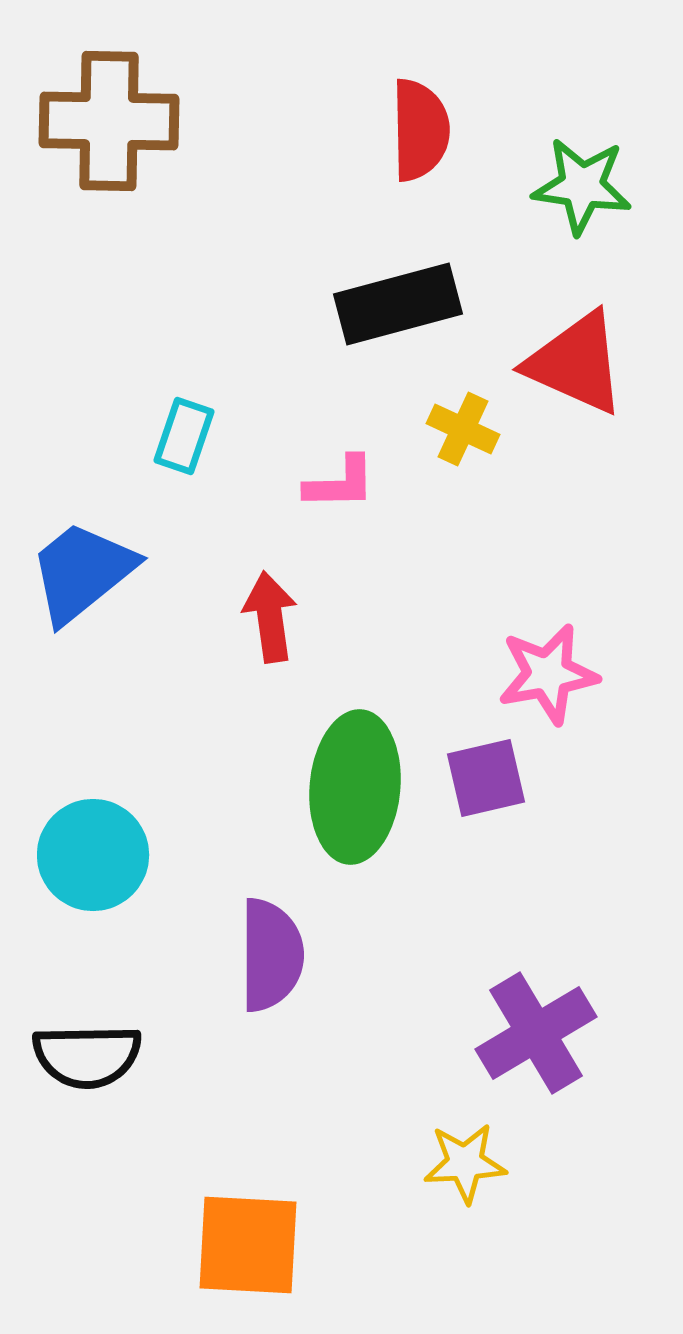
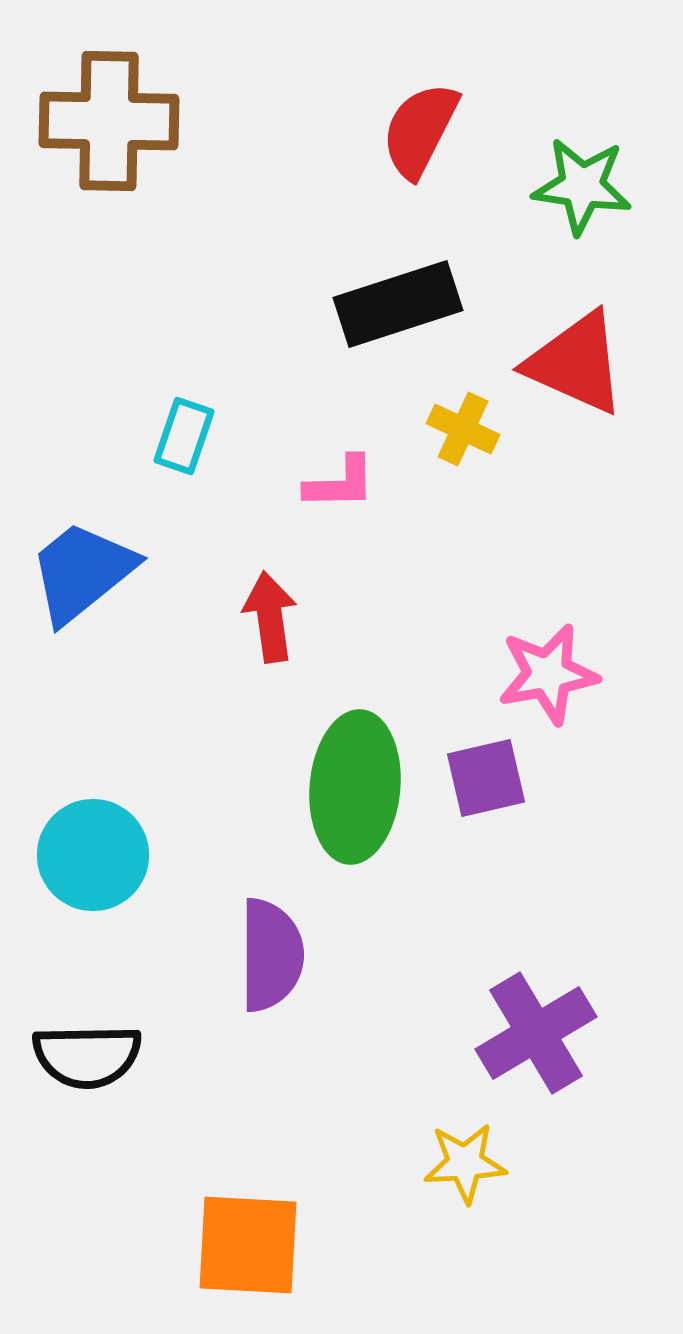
red semicircle: rotated 152 degrees counterclockwise
black rectangle: rotated 3 degrees counterclockwise
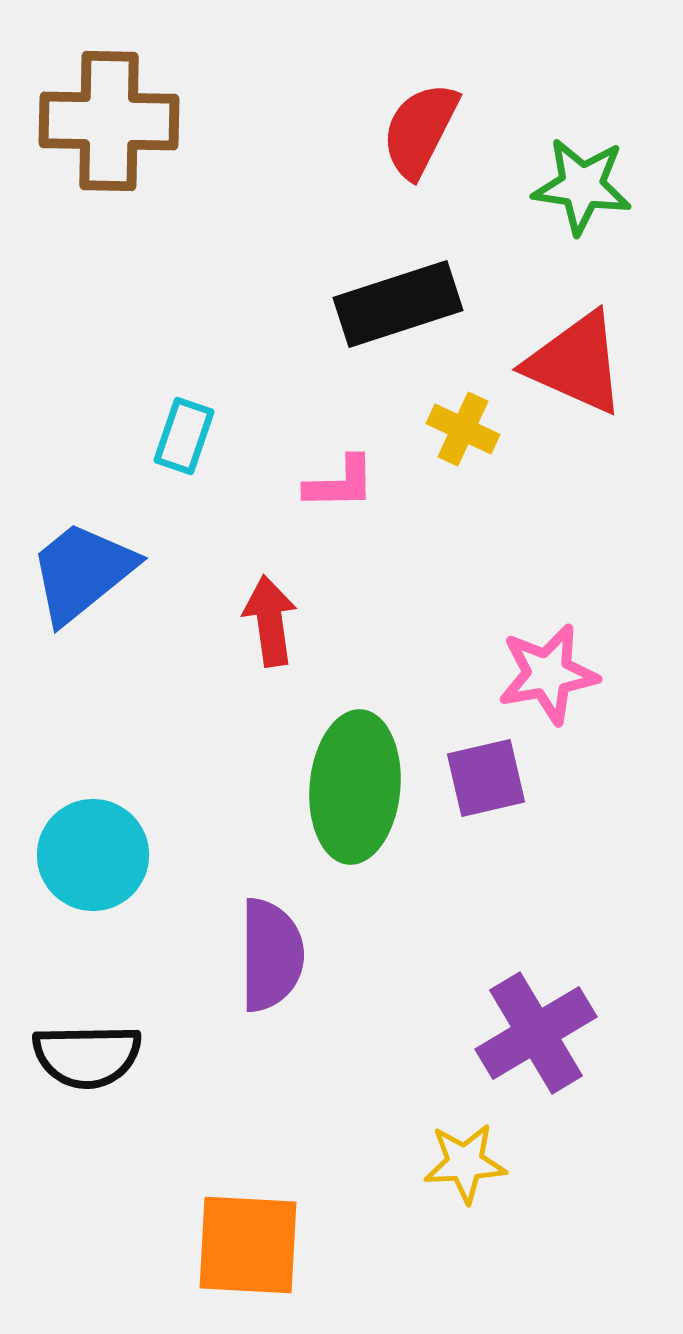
red arrow: moved 4 px down
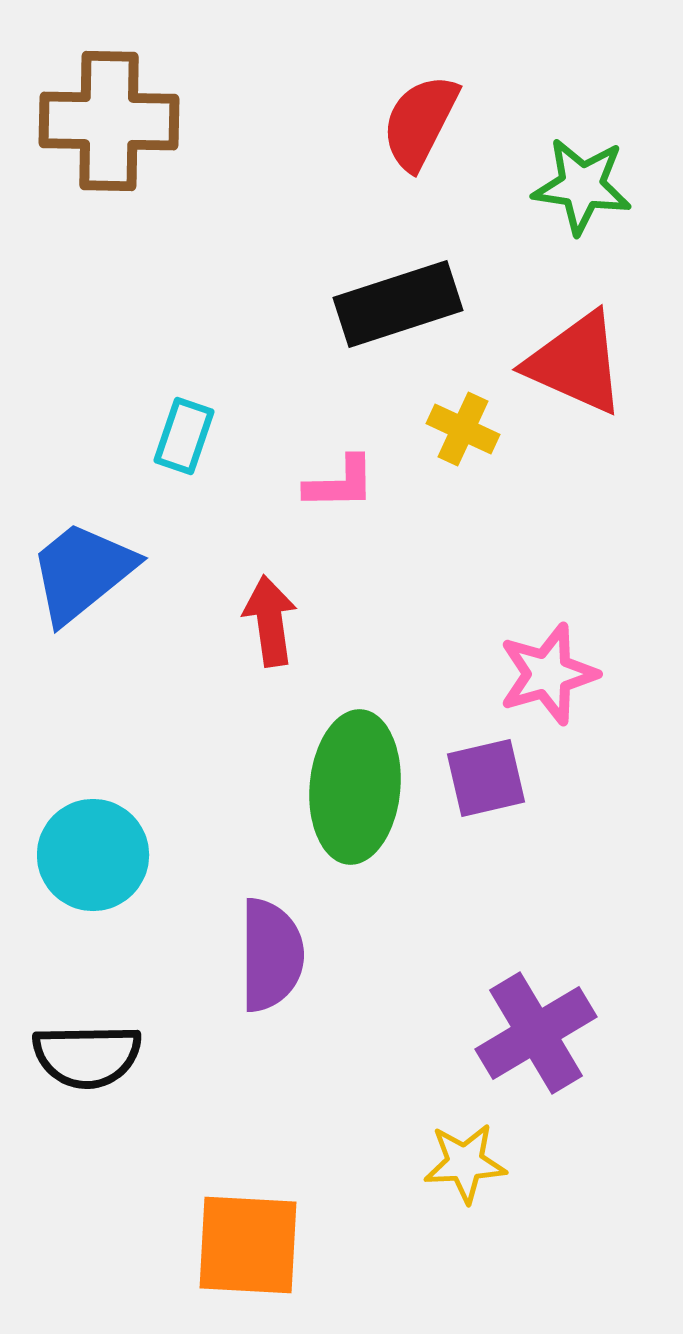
red semicircle: moved 8 px up
pink star: rotated 6 degrees counterclockwise
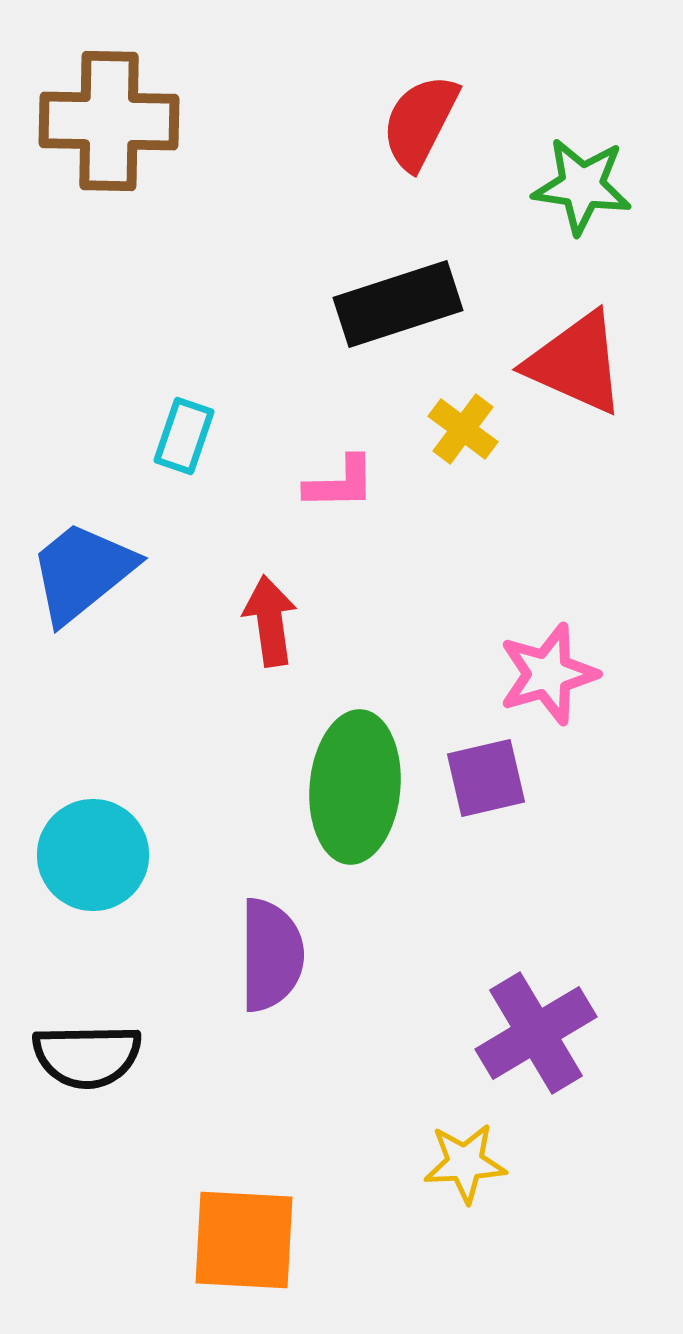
yellow cross: rotated 12 degrees clockwise
orange square: moved 4 px left, 5 px up
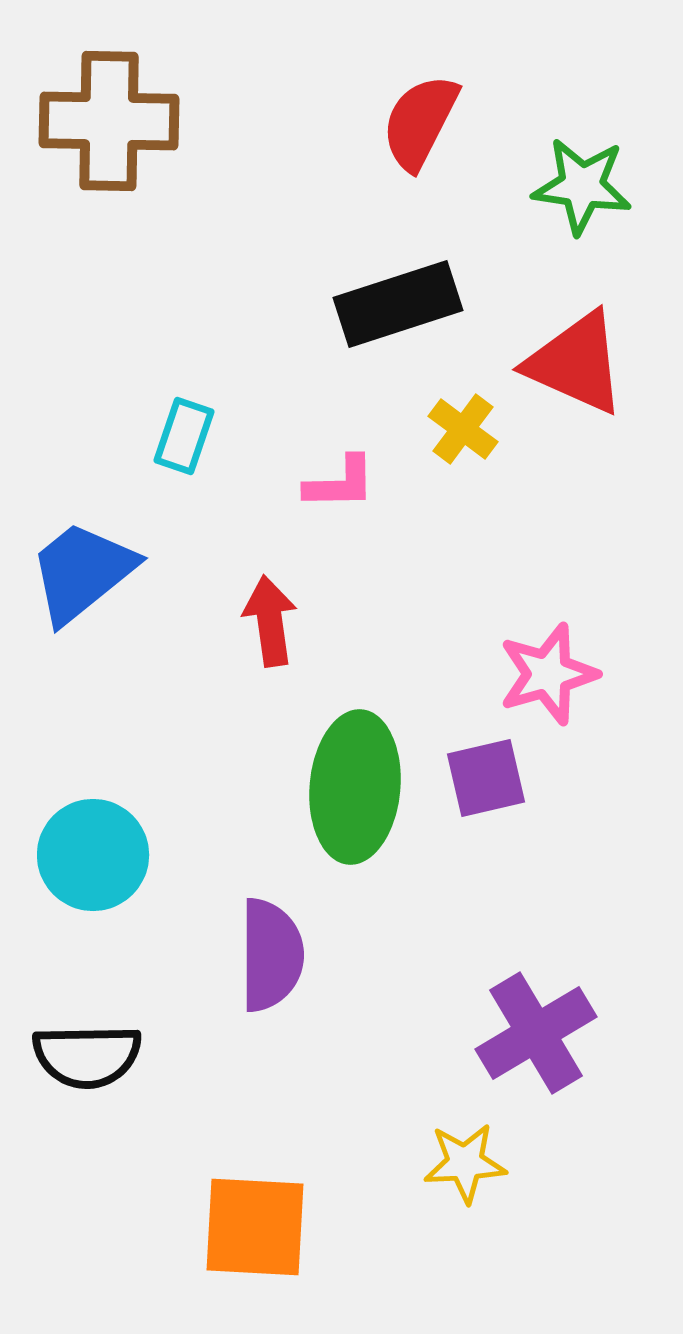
orange square: moved 11 px right, 13 px up
